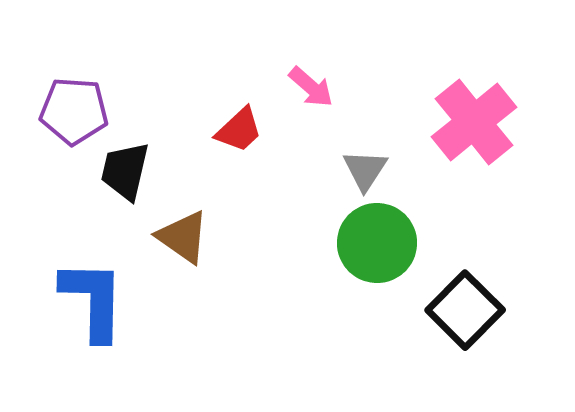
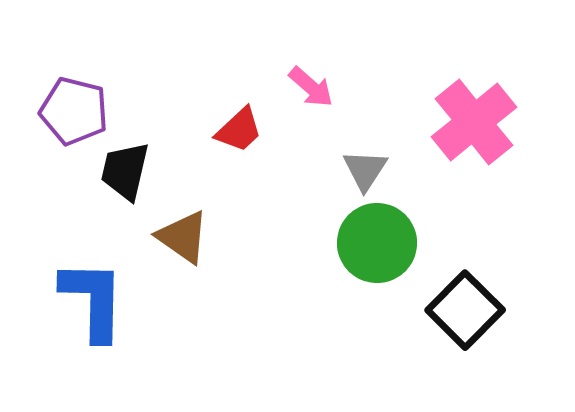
purple pentagon: rotated 10 degrees clockwise
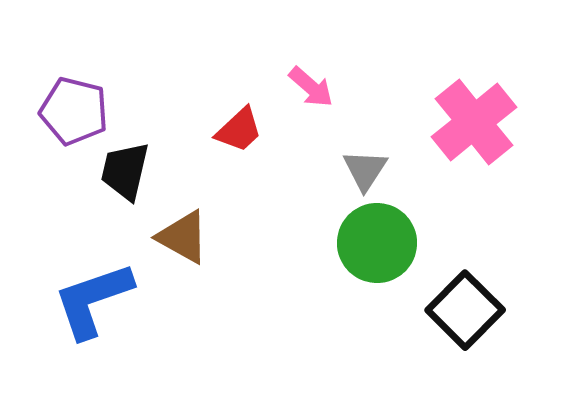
brown triangle: rotated 6 degrees counterclockwise
blue L-shape: rotated 110 degrees counterclockwise
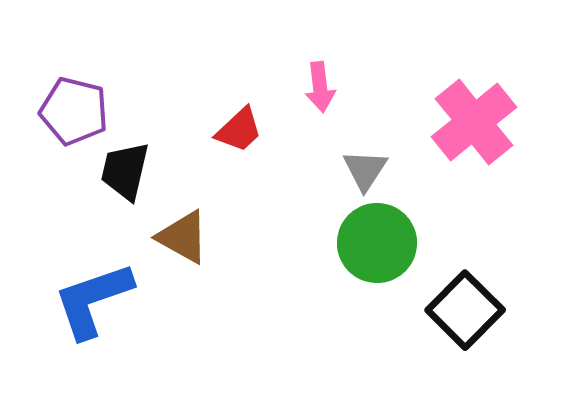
pink arrow: moved 9 px right; rotated 42 degrees clockwise
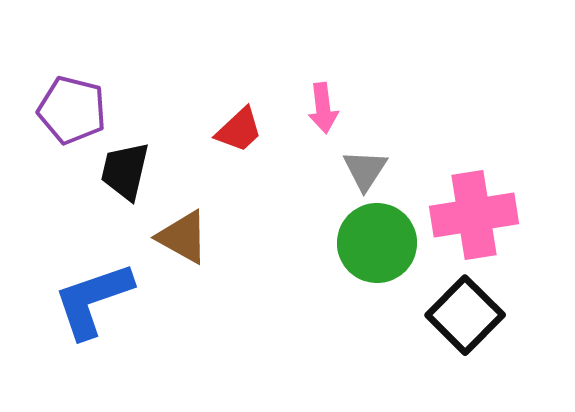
pink arrow: moved 3 px right, 21 px down
purple pentagon: moved 2 px left, 1 px up
pink cross: moved 93 px down; rotated 30 degrees clockwise
black square: moved 5 px down
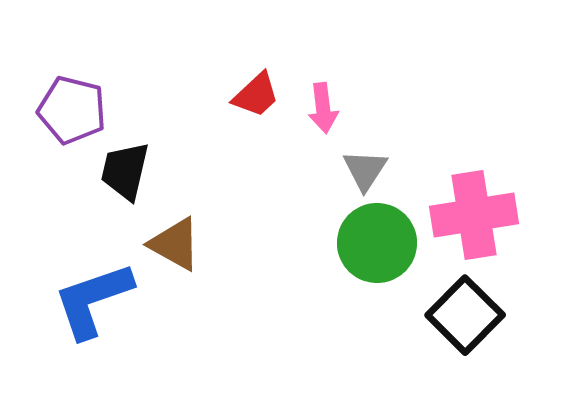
red trapezoid: moved 17 px right, 35 px up
brown triangle: moved 8 px left, 7 px down
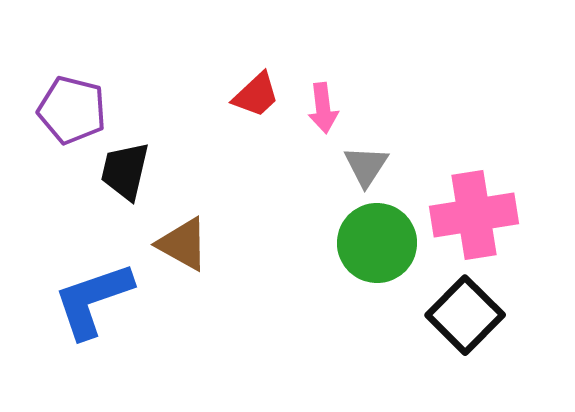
gray triangle: moved 1 px right, 4 px up
brown triangle: moved 8 px right
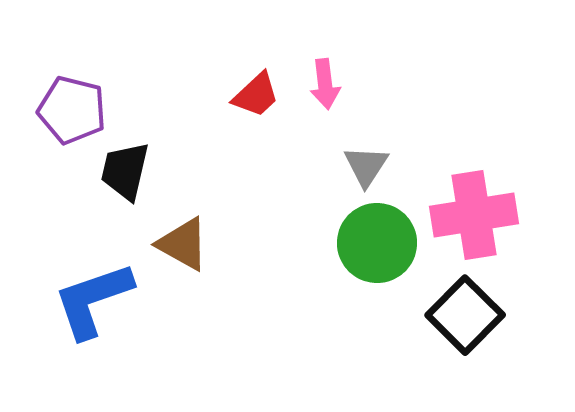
pink arrow: moved 2 px right, 24 px up
